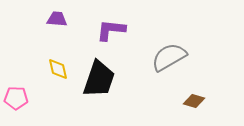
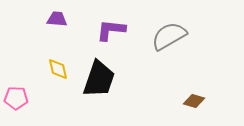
gray semicircle: moved 21 px up
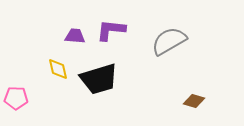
purple trapezoid: moved 18 px right, 17 px down
gray semicircle: moved 5 px down
black trapezoid: rotated 54 degrees clockwise
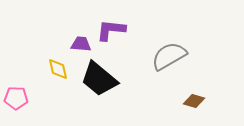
purple trapezoid: moved 6 px right, 8 px down
gray semicircle: moved 15 px down
black trapezoid: rotated 57 degrees clockwise
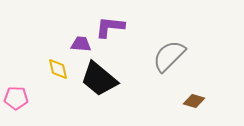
purple L-shape: moved 1 px left, 3 px up
gray semicircle: rotated 15 degrees counterclockwise
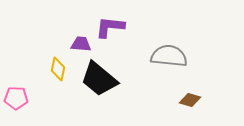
gray semicircle: rotated 51 degrees clockwise
yellow diamond: rotated 25 degrees clockwise
brown diamond: moved 4 px left, 1 px up
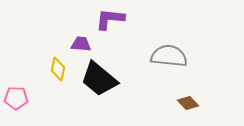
purple L-shape: moved 8 px up
brown diamond: moved 2 px left, 3 px down; rotated 30 degrees clockwise
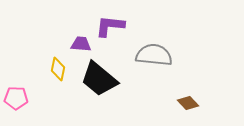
purple L-shape: moved 7 px down
gray semicircle: moved 15 px left, 1 px up
